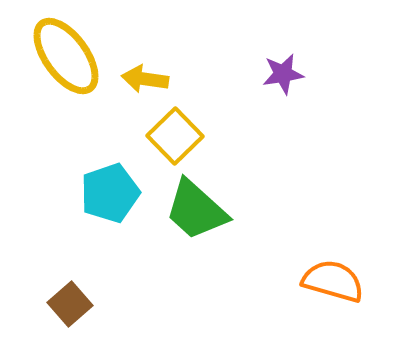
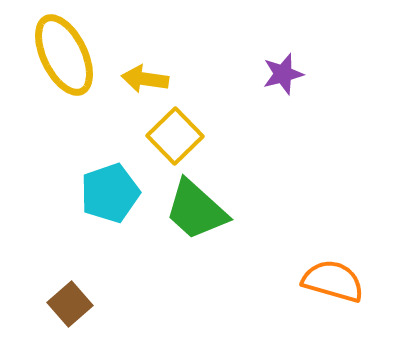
yellow ellipse: moved 2 px left, 1 px up; rotated 10 degrees clockwise
purple star: rotated 6 degrees counterclockwise
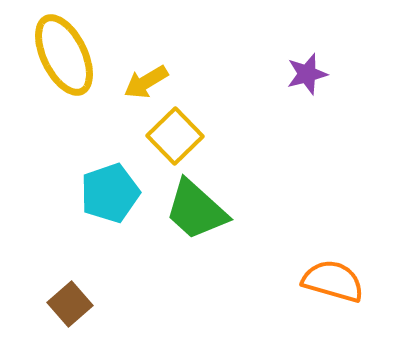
purple star: moved 24 px right
yellow arrow: moved 1 px right, 3 px down; rotated 39 degrees counterclockwise
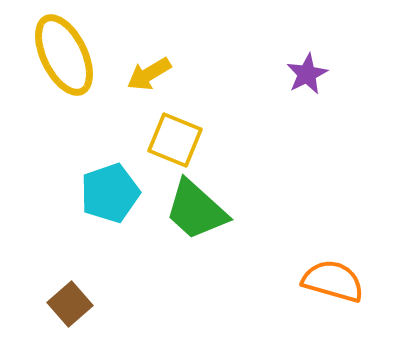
purple star: rotated 12 degrees counterclockwise
yellow arrow: moved 3 px right, 8 px up
yellow square: moved 4 px down; rotated 24 degrees counterclockwise
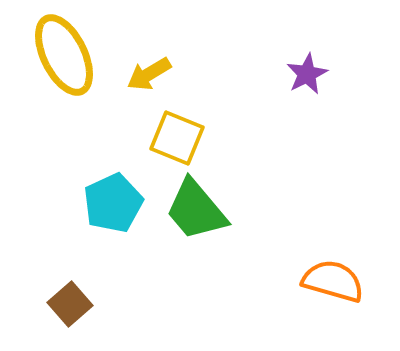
yellow square: moved 2 px right, 2 px up
cyan pentagon: moved 3 px right, 10 px down; rotated 6 degrees counterclockwise
green trapezoid: rotated 8 degrees clockwise
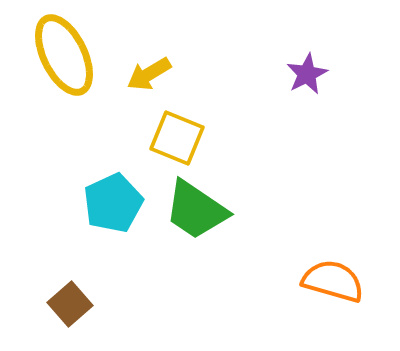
green trapezoid: rotated 16 degrees counterclockwise
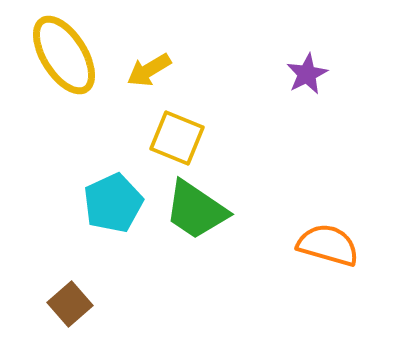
yellow ellipse: rotated 6 degrees counterclockwise
yellow arrow: moved 4 px up
orange semicircle: moved 5 px left, 36 px up
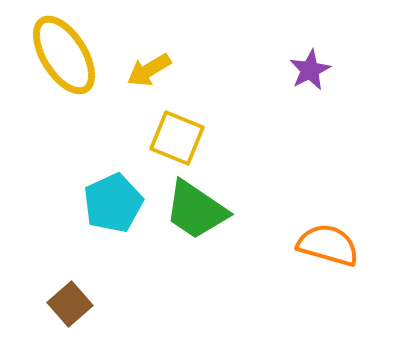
purple star: moved 3 px right, 4 px up
